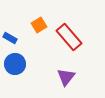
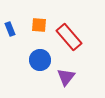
orange square: rotated 35 degrees clockwise
blue rectangle: moved 9 px up; rotated 40 degrees clockwise
blue circle: moved 25 px right, 4 px up
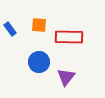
blue rectangle: rotated 16 degrees counterclockwise
red rectangle: rotated 48 degrees counterclockwise
blue circle: moved 1 px left, 2 px down
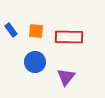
orange square: moved 3 px left, 6 px down
blue rectangle: moved 1 px right, 1 px down
blue circle: moved 4 px left
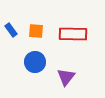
red rectangle: moved 4 px right, 3 px up
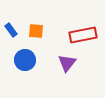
red rectangle: moved 10 px right, 1 px down; rotated 12 degrees counterclockwise
blue circle: moved 10 px left, 2 px up
purple triangle: moved 1 px right, 14 px up
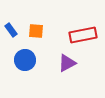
purple triangle: rotated 24 degrees clockwise
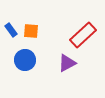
orange square: moved 5 px left
red rectangle: rotated 32 degrees counterclockwise
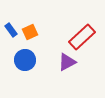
orange square: moved 1 px left, 1 px down; rotated 28 degrees counterclockwise
red rectangle: moved 1 px left, 2 px down
purple triangle: moved 1 px up
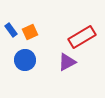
red rectangle: rotated 12 degrees clockwise
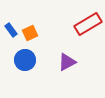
orange square: moved 1 px down
red rectangle: moved 6 px right, 13 px up
